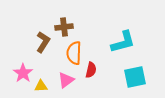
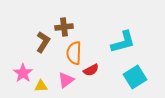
red semicircle: rotated 49 degrees clockwise
cyan square: rotated 20 degrees counterclockwise
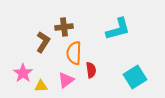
cyan L-shape: moved 5 px left, 13 px up
red semicircle: rotated 70 degrees counterclockwise
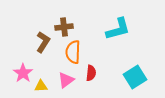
orange semicircle: moved 1 px left, 1 px up
red semicircle: moved 3 px down; rotated 14 degrees clockwise
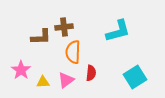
cyan L-shape: moved 2 px down
brown L-shape: moved 2 px left, 5 px up; rotated 55 degrees clockwise
pink star: moved 2 px left, 3 px up
yellow triangle: moved 2 px right, 4 px up
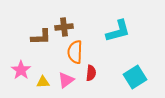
orange semicircle: moved 2 px right
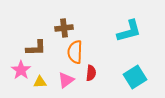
brown cross: moved 1 px down
cyan L-shape: moved 11 px right
brown L-shape: moved 5 px left, 11 px down
yellow triangle: moved 3 px left
